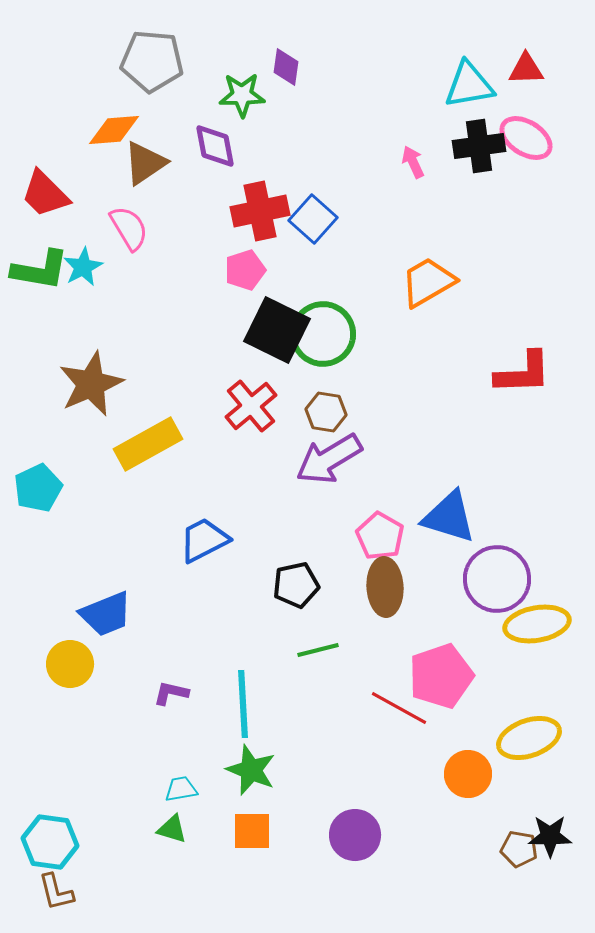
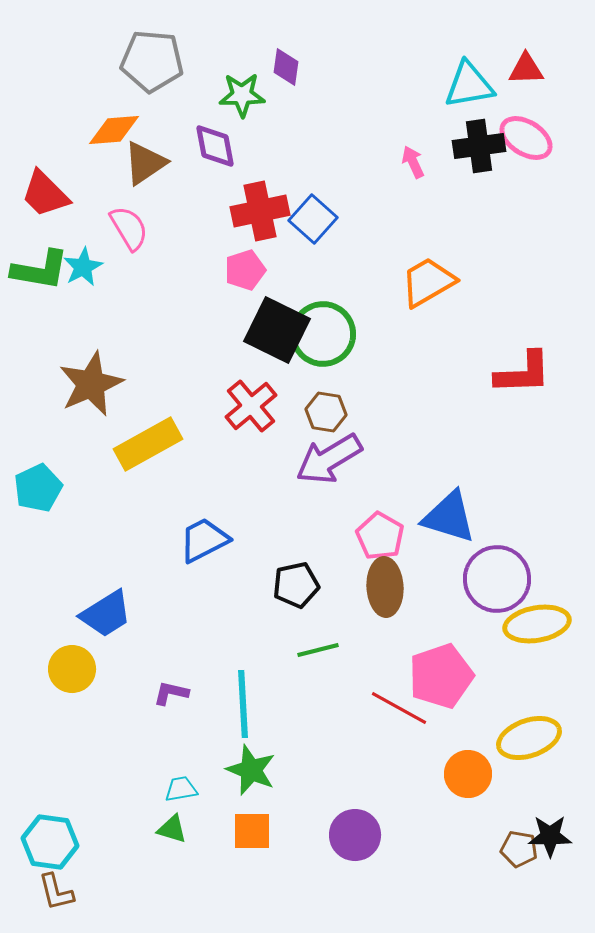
blue trapezoid at (106, 614): rotated 10 degrees counterclockwise
yellow circle at (70, 664): moved 2 px right, 5 px down
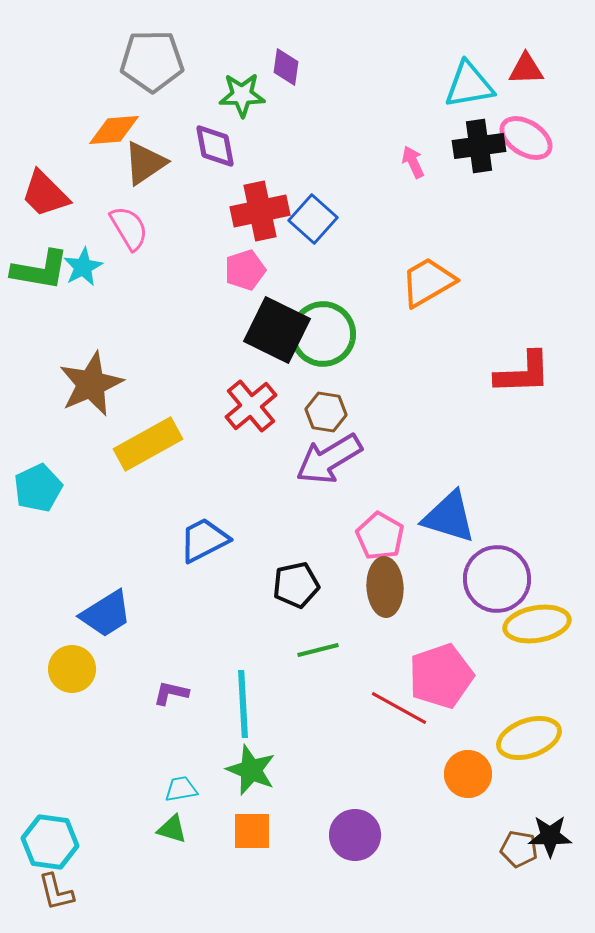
gray pentagon at (152, 61): rotated 6 degrees counterclockwise
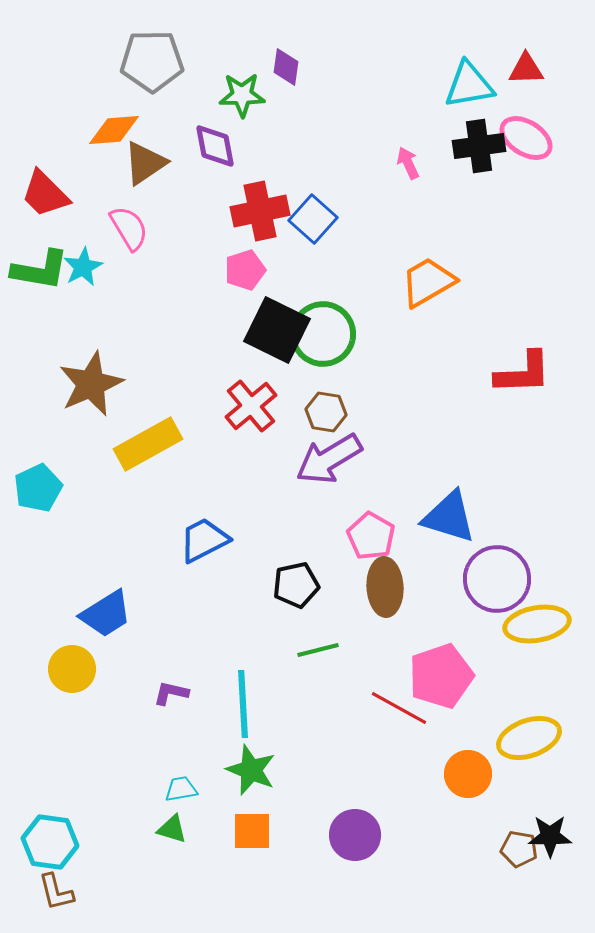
pink arrow at (413, 162): moved 5 px left, 1 px down
pink pentagon at (380, 536): moved 9 px left
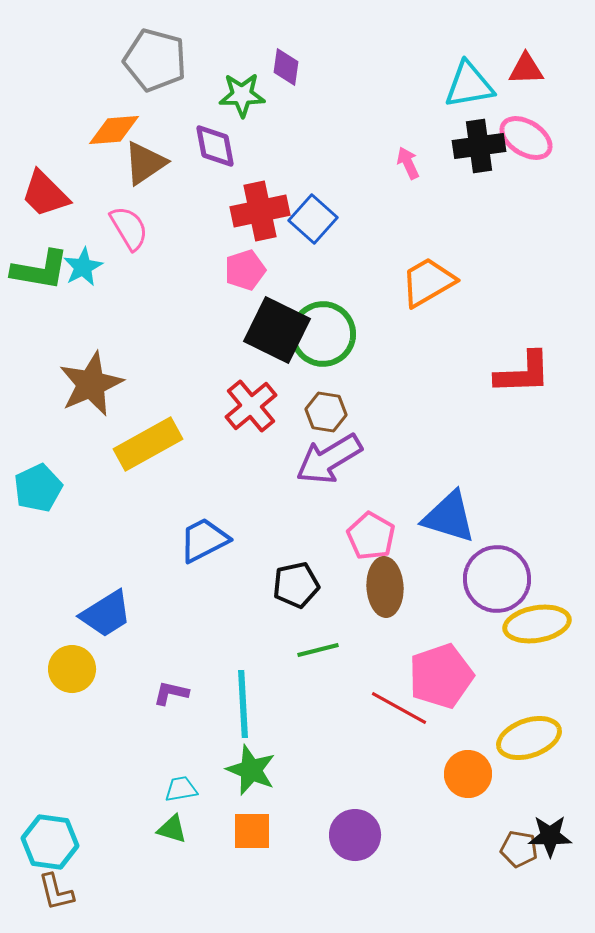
gray pentagon at (152, 61): moved 3 px right, 1 px up; rotated 16 degrees clockwise
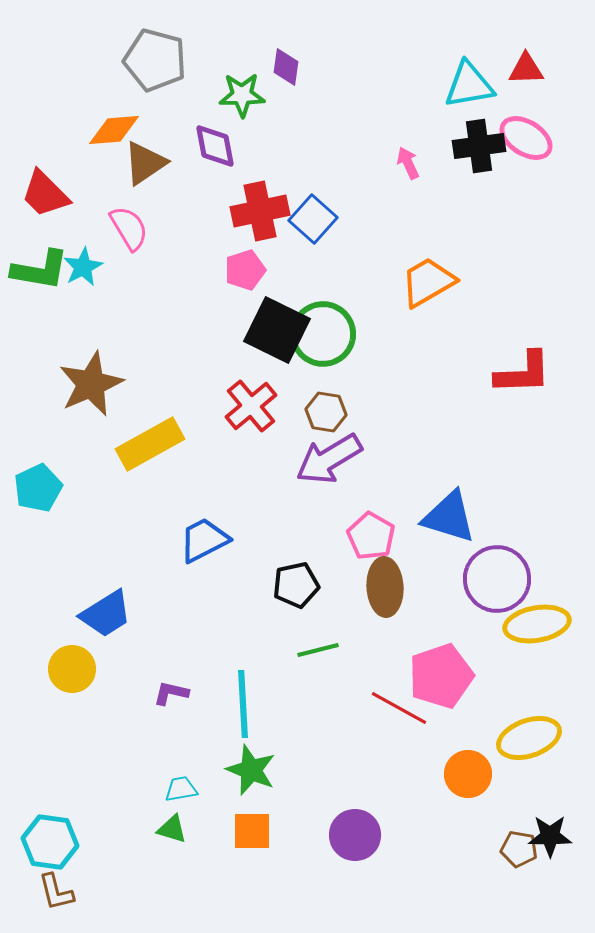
yellow rectangle at (148, 444): moved 2 px right
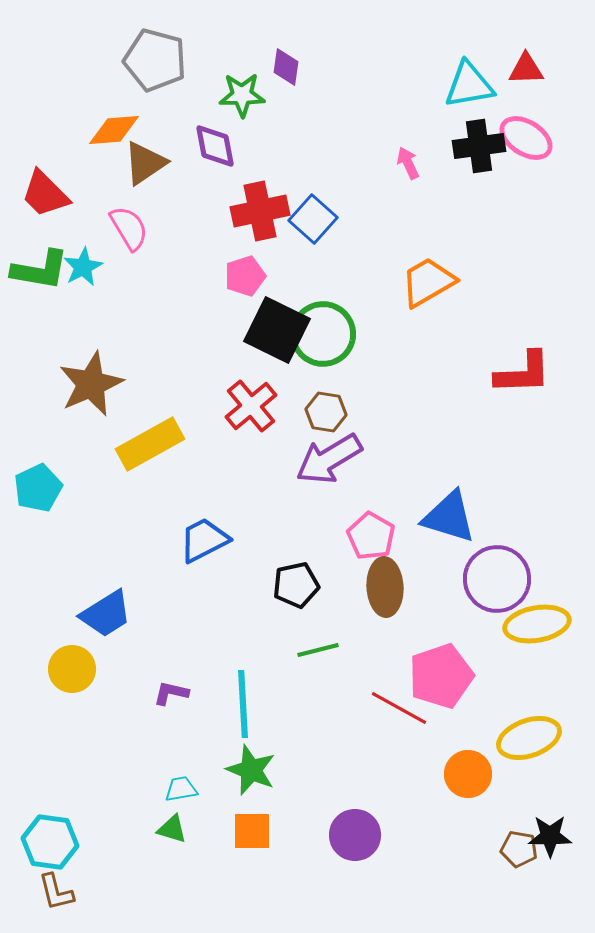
pink pentagon at (245, 270): moved 6 px down
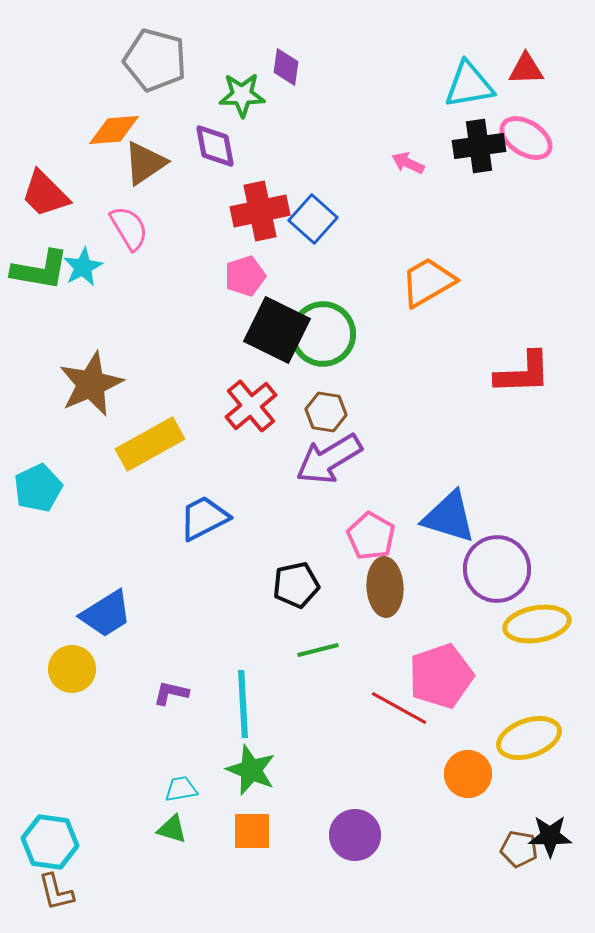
pink arrow at (408, 163): rotated 40 degrees counterclockwise
blue trapezoid at (204, 540): moved 22 px up
purple circle at (497, 579): moved 10 px up
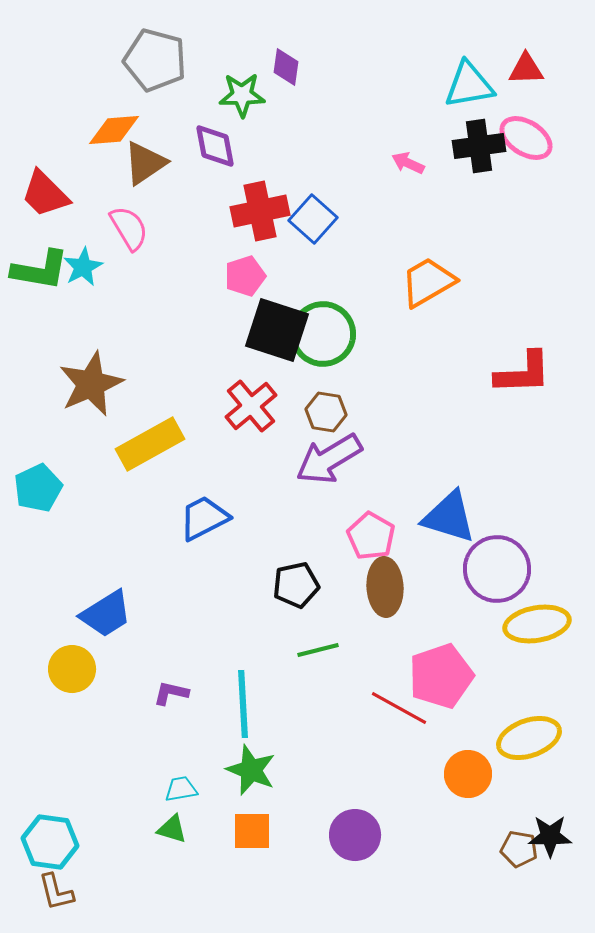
black square at (277, 330): rotated 8 degrees counterclockwise
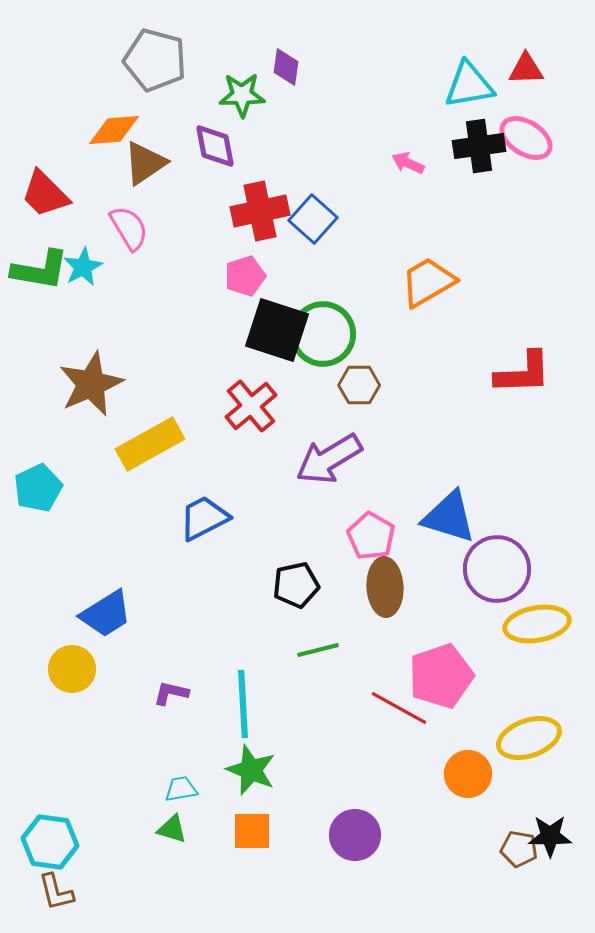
brown hexagon at (326, 412): moved 33 px right, 27 px up; rotated 9 degrees counterclockwise
